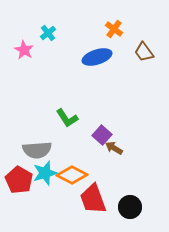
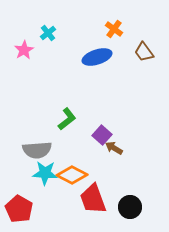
pink star: rotated 12 degrees clockwise
green L-shape: moved 1 px down; rotated 95 degrees counterclockwise
cyan star: rotated 20 degrees clockwise
red pentagon: moved 29 px down
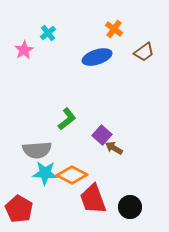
brown trapezoid: rotated 90 degrees counterclockwise
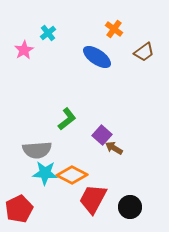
blue ellipse: rotated 52 degrees clockwise
red trapezoid: rotated 48 degrees clockwise
red pentagon: rotated 16 degrees clockwise
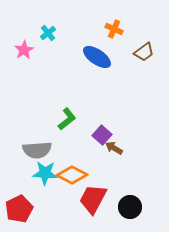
orange cross: rotated 12 degrees counterclockwise
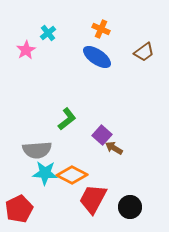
orange cross: moved 13 px left
pink star: moved 2 px right
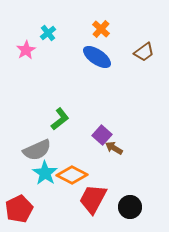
orange cross: rotated 18 degrees clockwise
green L-shape: moved 7 px left
gray semicircle: rotated 20 degrees counterclockwise
cyan star: rotated 30 degrees clockwise
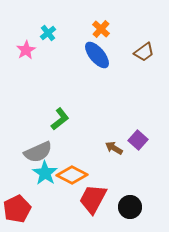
blue ellipse: moved 2 px up; rotated 16 degrees clockwise
purple square: moved 36 px right, 5 px down
gray semicircle: moved 1 px right, 2 px down
red pentagon: moved 2 px left
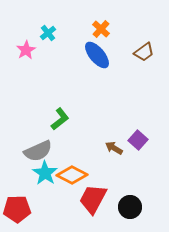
gray semicircle: moved 1 px up
red pentagon: rotated 24 degrees clockwise
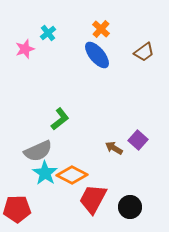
pink star: moved 1 px left, 1 px up; rotated 12 degrees clockwise
